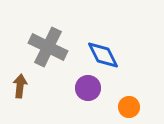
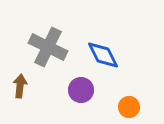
purple circle: moved 7 px left, 2 px down
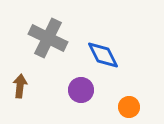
gray cross: moved 9 px up
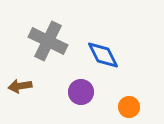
gray cross: moved 3 px down
brown arrow: rotated 105 degrees counterclockwise
purple circle: moved 2 px down
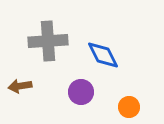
gray cross: rotated 30 degrees counterclockwise
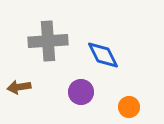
brown arrow: moved 1 px left, 1 px down
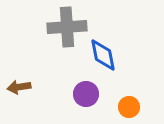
gray cross: moved 19 px right, 14 px up
blue diamond: rotated 16 degrees clockwise
purple circle: moved 5 px right, 2 px down
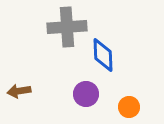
blue diamond: rotated 8 degrees clockwise
brown arrow: moved 4 px down
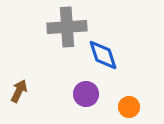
blue diamond: rotated 16 degrees counterclockwise
brown arrow: rotated 125 degrees clockwise
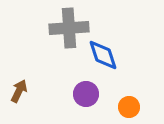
gray cross: moved 2 px right, 1 px down
